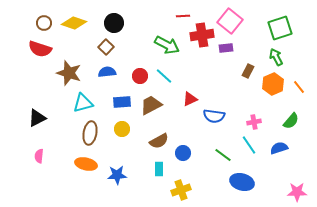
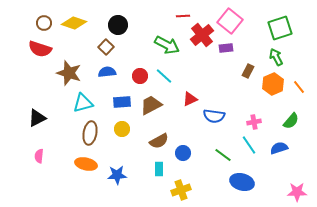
black circle at (114, 23): moved 4 px right, 2 px down
red cross at (202, 35): rotated 30 degrees counterclockwise
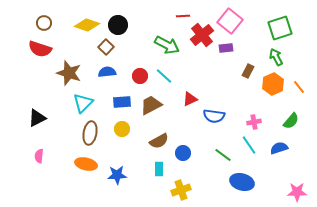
yellow diamond at (74, 23): moved 13 px right, 2 px down
cyan triangle at (83, 103): rotated 30 degrees counterclockwise
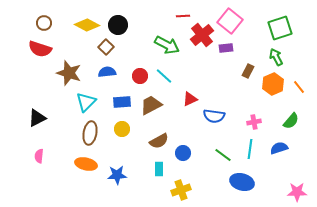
yellow diamond at (87, 25): rotated 10 degrees clockwise
cyan triangle at (83, 103): moved 3 px right, 1 px up
cyan line at (249, 145): moved 1 px right, 4 px down; rotated 42 degrees clockwise
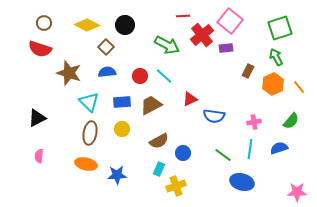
black circle at (118, 25): moved 7 px right
cyan triangle at (86, 102): moved 3 px right; rotated 30 degrees counterclockwise
cyan rectangle at (159, 169): rotated 24 degrees clockwise
yellow cross at (181, 190): moved 5 px left, 4 px up
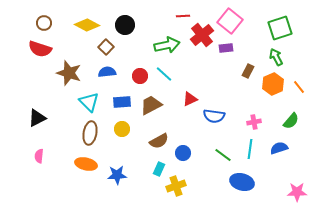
green arrow at (167, 45): rotated 40 degrees counterclockwise
cyan line at (164, 76): moved 2 px up
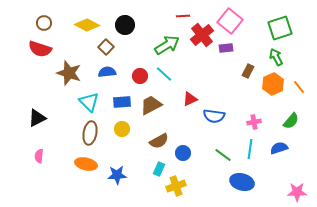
green arrow at (167, 45): rotated 20 degrees counterclockwise
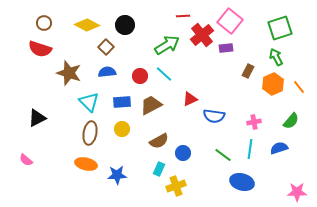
pink semicircle at (39, 156): moved 13 px left, 4 px down; rotated 56 degrees counterclockwise
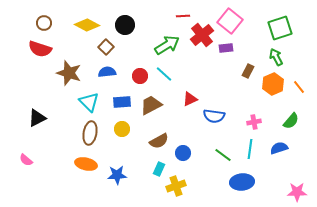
blue ellipse at (242, 182): rotated 20 degrees counterclockwise
